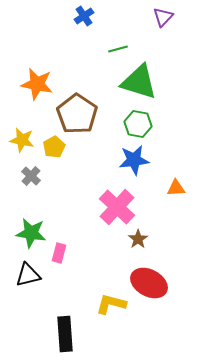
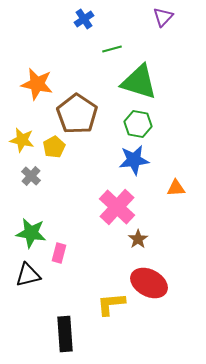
blue cross: moved 3 px down
green line: moved 6 px left
yellow L-shape: rotated 20 degrees counterclockwise
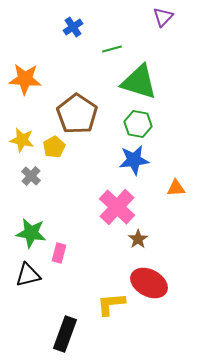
blue cross: moved 11 px left, 8 px down
orange star: moved 12 px left, 5 px up; rotated 8 degrees counterclockwise
black rectangle: rotated 24 degrees clockwise
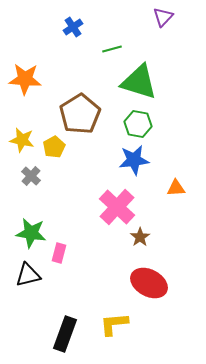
brown pentagon: moved 3 px right; rotated 6 degrees clockwise
brown star: moved 2 px right, 2 px up
yellow L-shape: moved 3 px right, 20 px down
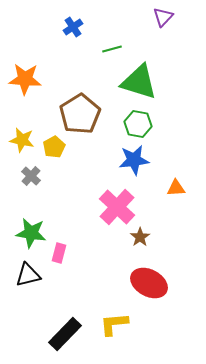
black rectangle: rotated 24 degrees clockwise
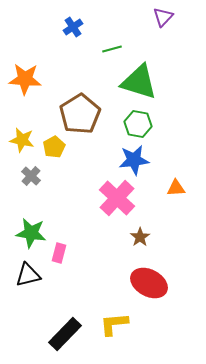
pink cross: moved 9 px up
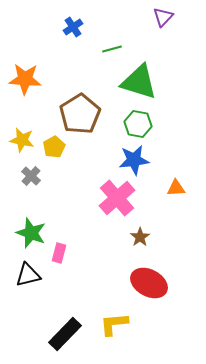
pink cross: rotated 6 degrees clockwise
green star: rotated 12 degrees clockwise
